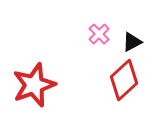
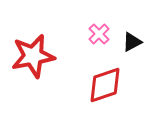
red diamond: moved 19 px left, 5 px down; rotated 24 degrees clockwise
red star: moved 1 px left, 29 px up; rotated 9 degrees clockwise
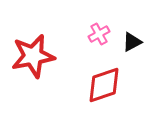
pink cross: rotated 15 degrees clockwise
red diamond: moved 1 px left
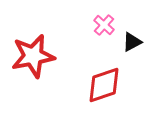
pink cross: moved 5 px right, 9 px up; rotated 20 degrees counterclockwise
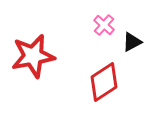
red diamond: moved 3 px up; rotated 15 degrees counterclockwise
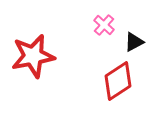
black triangle: moved 2 px right
red diamond: moved 14 px right, 1 px up
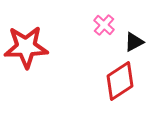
red star: moved 7 px left, 9 px up; rotated 9 degrees clockwise
red diamond: moved 2 px right
